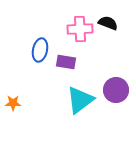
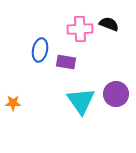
black semicircle: moved 1 px right, 1 px down
purple circle: moved 4 px down
cyan triangle: moved 1 px right, 1 px down; rotated 28 degrees counterclockwise
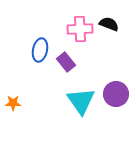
purple rectangle: rotated 42 degrees clockwise
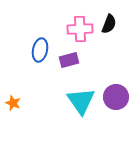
black semicircle: rotated 90 degrees clockwise
purple rectangle: moved 3 px right, 2 px up; rotated 66 degrees counterclockwise
purple circle: moved 3 px down
orange star: rotated 21 degrees clockwise
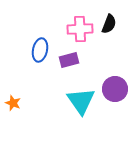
purple circle: moved 1 px left, 8 px up
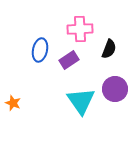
black semicircle: moved 25 px down
purple rectangle: rotated 18 degrees counterclockwise
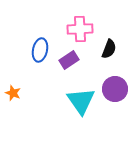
orange star: moved 10 px up
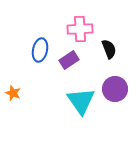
black semicircle: rotated 42 degrees counterclockwise
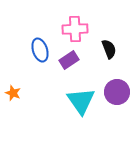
pink cross: moved 5 px left
blue ellipse: rotated 30 degrees counterclockwise
purple circle: moved 2 px right, 3 px down
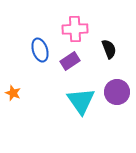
purple rectangle: moved 1 px right, 1 px down
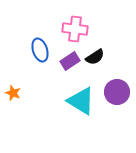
pink cross: rotated 10 degrees clockwise
black semicircle: moved 14 px left, 8 px down; rotated 78 degrees clockwise
cyan triangle: rotated 24 degrees counterclockwise
